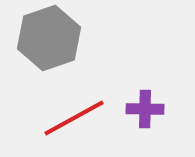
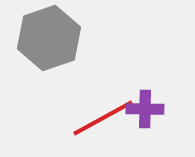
red line: moved 29 px right
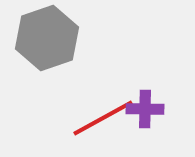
gray hexagon: moved 2 px left
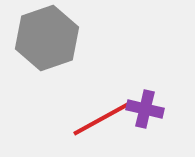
purple cross: rotated 12 degrees clockwise
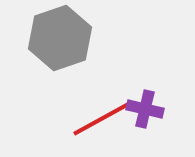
gray hexagon: moved 13 px right
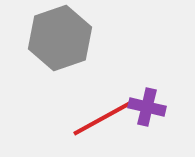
purple cross: moved 2 px right, 2 px up
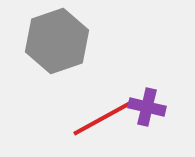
gray hexagon: moved 3 px left, 3 px down
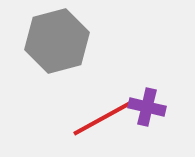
gray hexagon: rotated 4 degrees clockwise
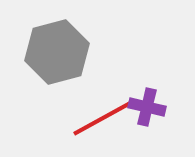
gray hexagon: moved 11 px down
